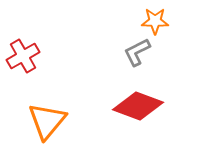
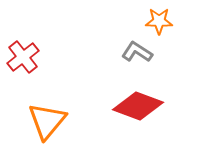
orange star: moved 4 px right
gray L-shape: rotated 60 degrees clockwise
red cross: moved 1 px down; rotated 8 degrees counterclockwise
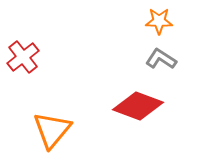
gray L-shape: moved 24 px right, 7 px down
orange triangle: moved 5 px right, 9 px down
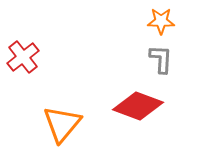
orange star: moved 2 px right
gray L-shape: rotated 60 degrees clockwise
orange triangle: moved 10 px right, 6 px up
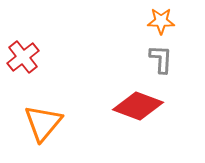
orange triangle: moved 19 px left, 1 px up
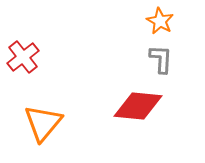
orange star: moved 1 px left; rotated 28 degrees clockwise
red diamond: rotated 15 degrees counterclockwise
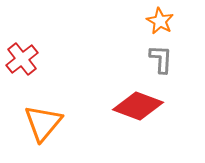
red cross: moved 1 px left, 2 px down
red diamond: rotated 15 degrees clockwise
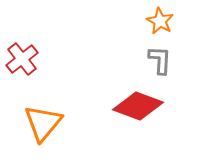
gray L-shape: moved 1 px left, 1 px down
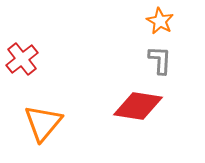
red diamond: rotated 12 degrees counterclockwise
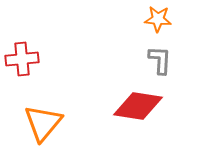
orange star: moved 2 px left, 2 px up; rotated 24 degrees counterclockwise
red cross: rotated 32 degrees clockwise
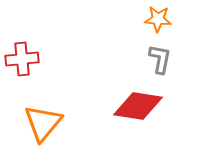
gray L-shape: moved 1 px up; rotated 8 degrees clockwise
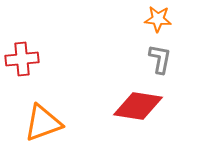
orange triangle: rotated 30 degrees clockwise
